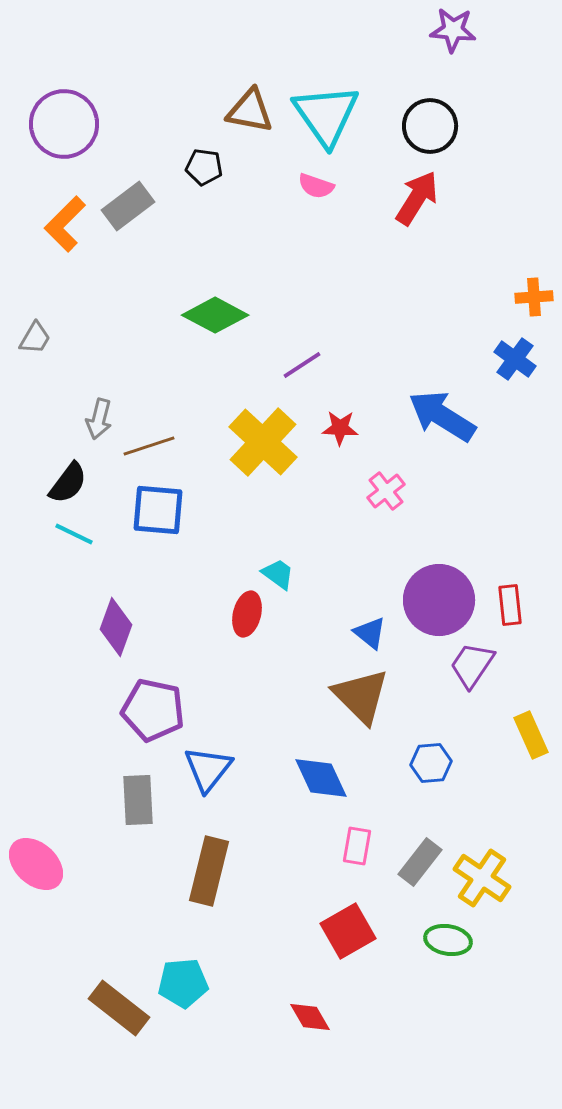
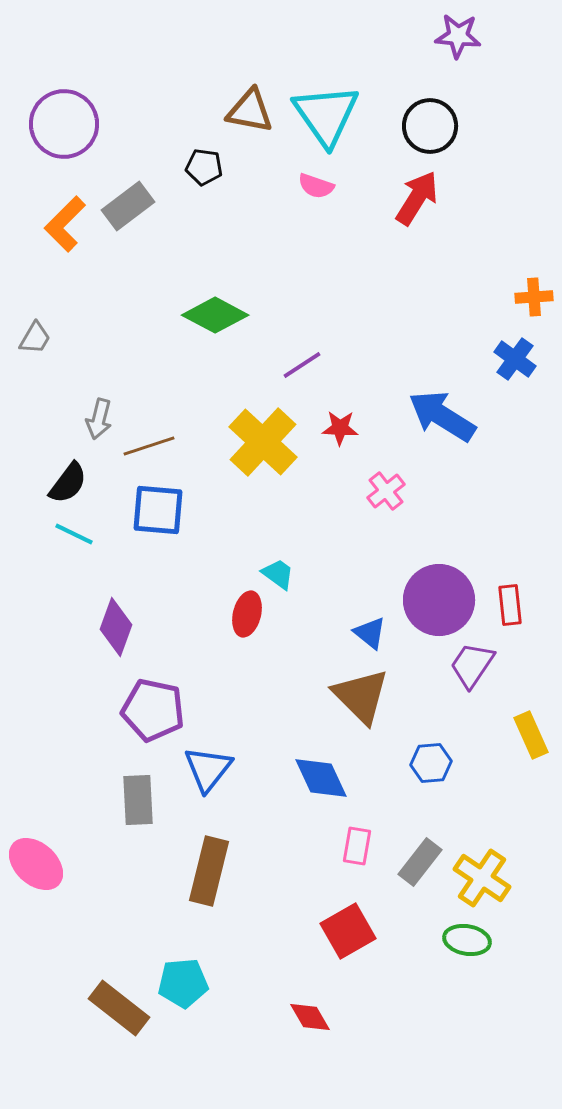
purple star at (453, 30): moved 5 px right, 6 px down
green ellipse at (448, 940): moved 19 px right
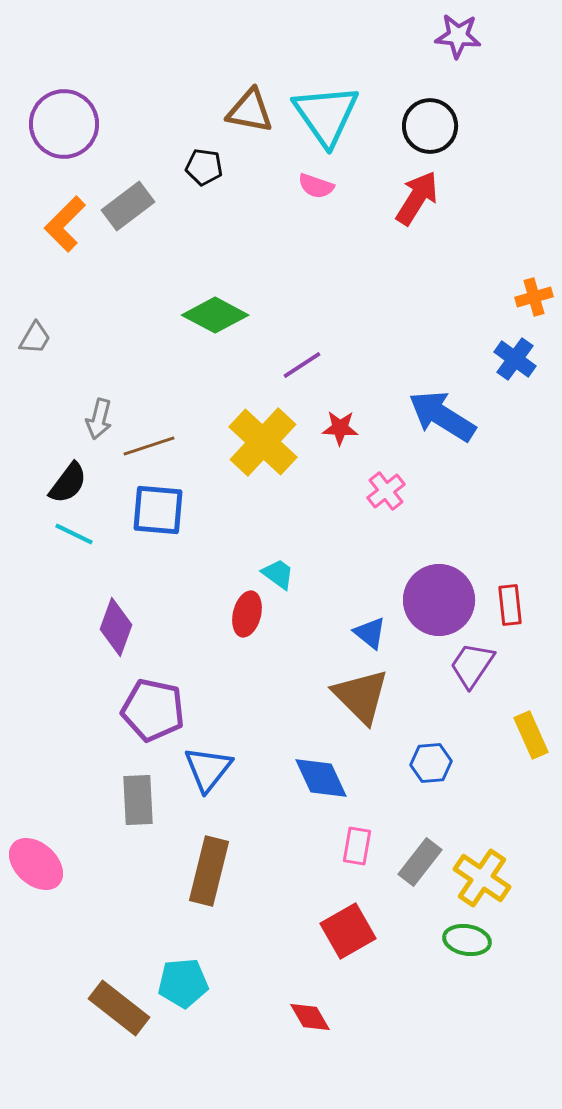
orange cross at (534, 297): rotated 12 degrees counterclockwise
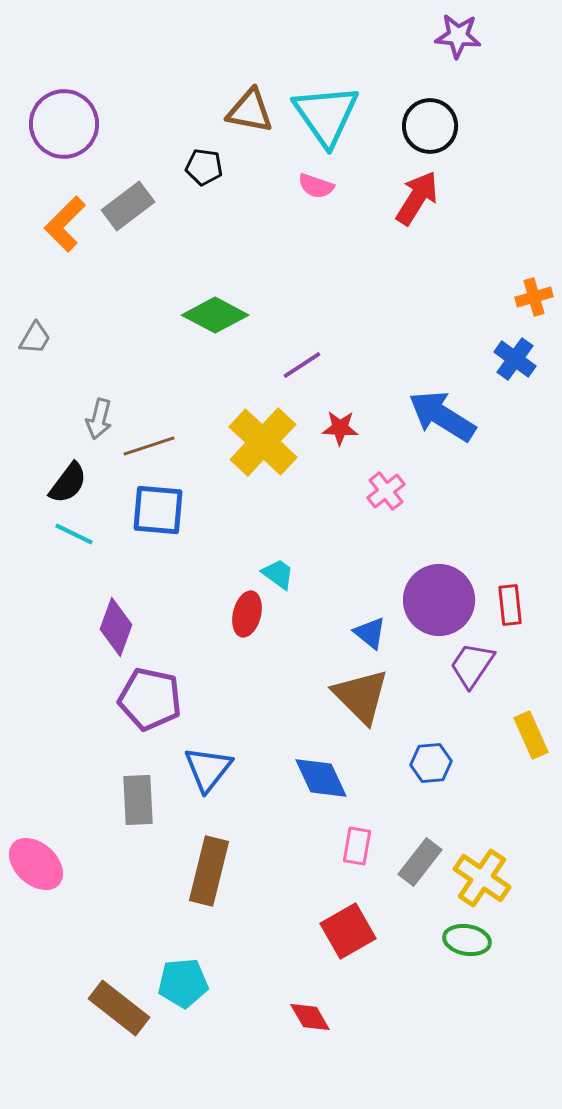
purple pentagon at (153, 710): moved 3 px left, 11 px up
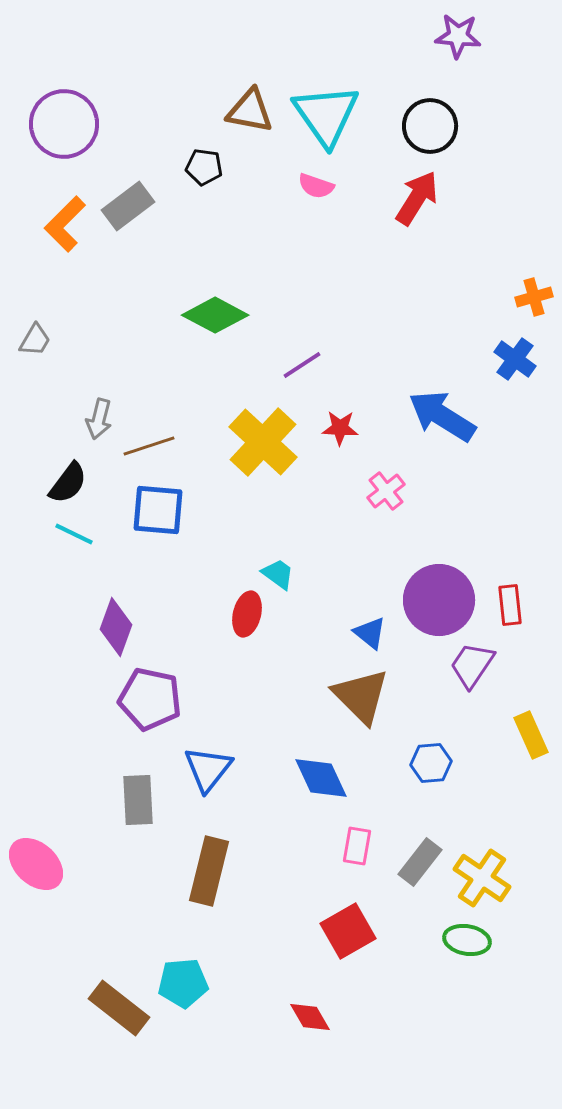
gray trapezoid at (35, 338): moved 2 px down
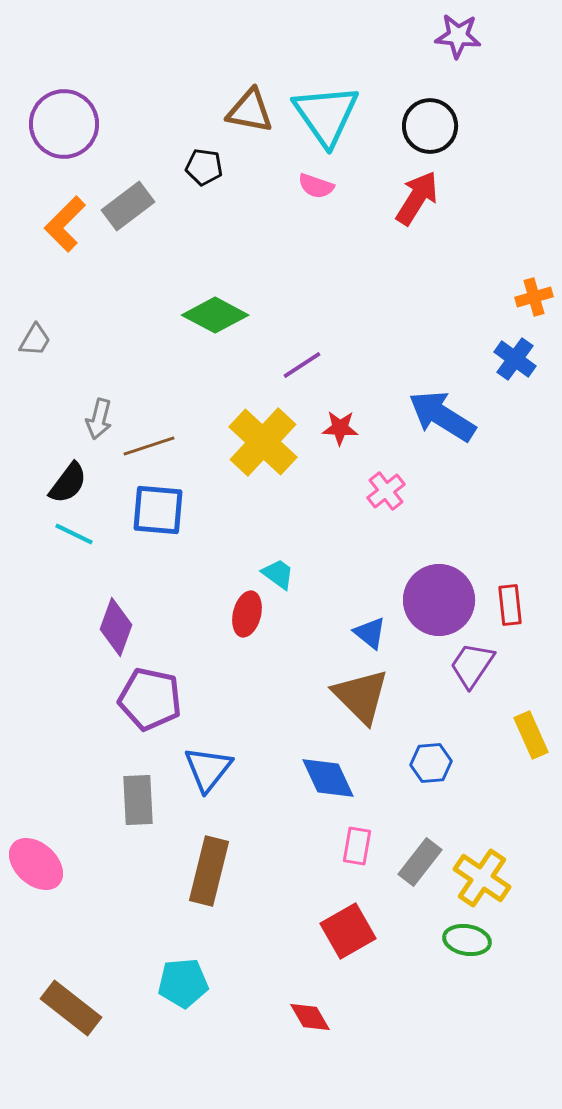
blue diamond at (321, 778): moved 7 px right
brown rectangle at (119, 1008): moved 48 px left
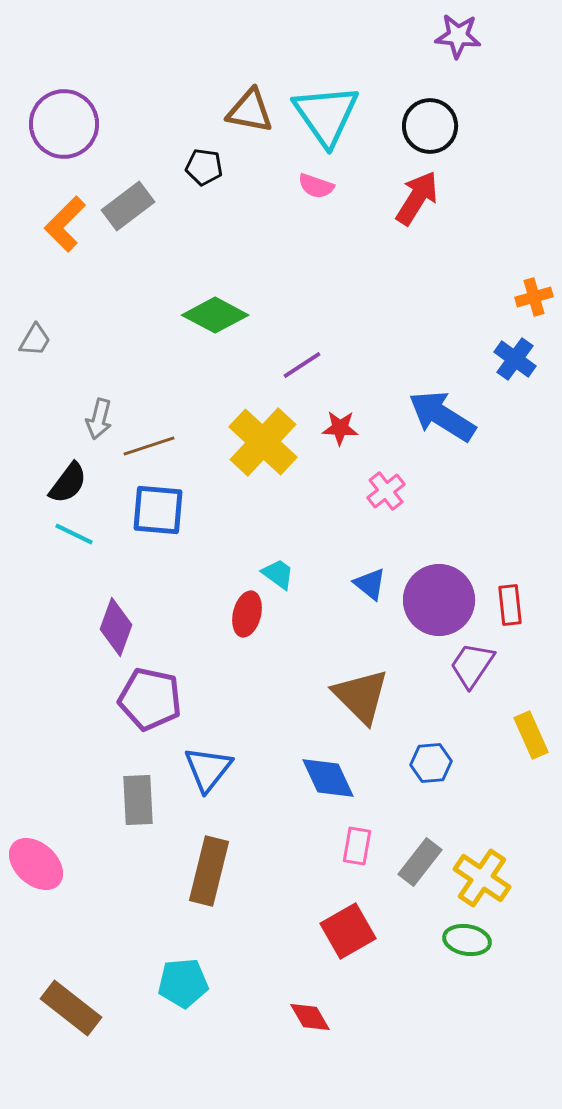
blue triangle at (370, 633): moved 49 px up
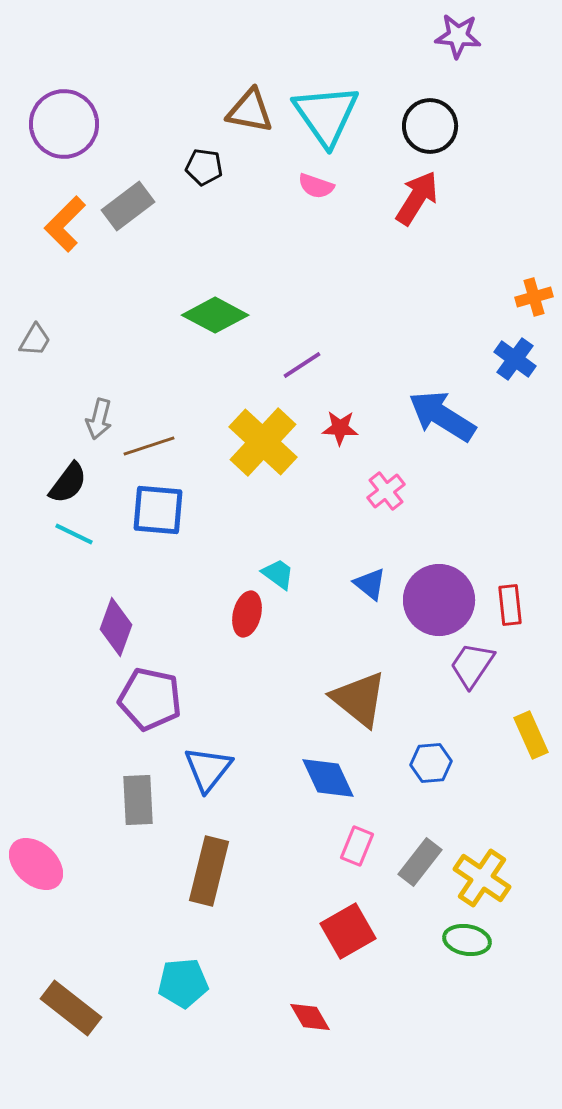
brown triangle at (361, 696): moved 2 px left, 3 px down; rotated 6 degrees counterclockwise
pink rectangle at (357, 846): rotated 12 degrees clockwise
